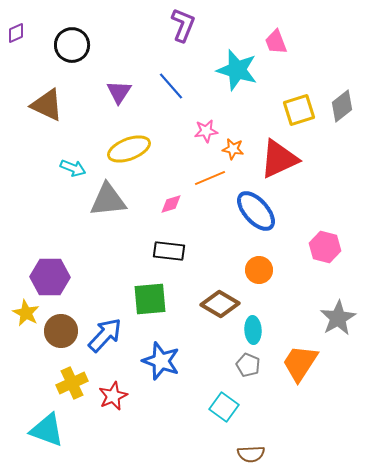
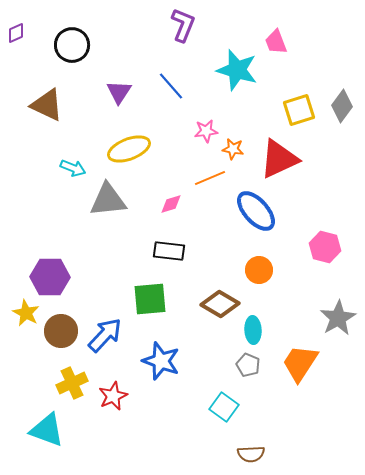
gray diamond: rotated 16 degrees counterclockwise
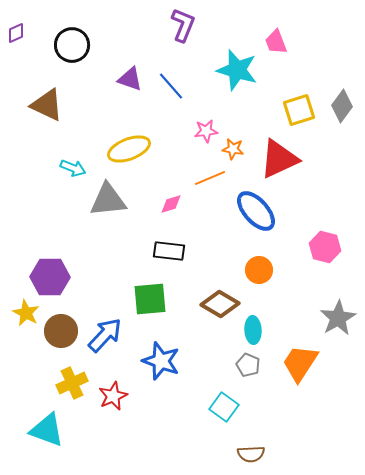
purple triangle: moved 11 px right, 13 px up; rotated 44 degrees counterclockwise
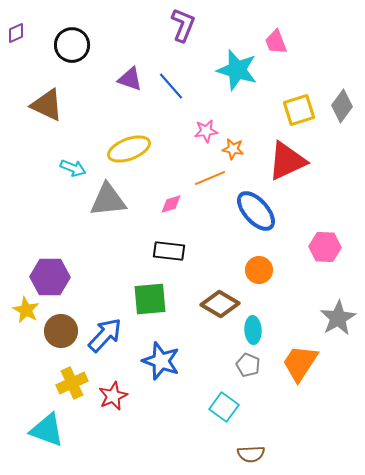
red triangle: moved 8 px right, 2 px down
pink hexagon: rotated 12 degrees counterclockwise
yellow star: moved 3 px up
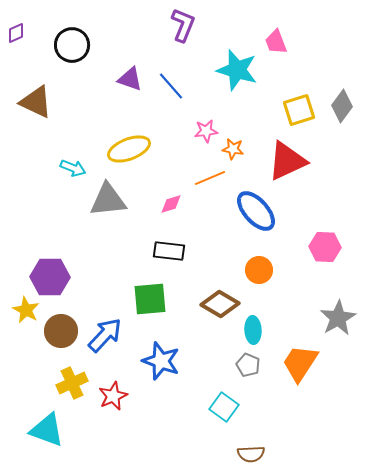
brown triangle: moved 11 px left, 3 px up
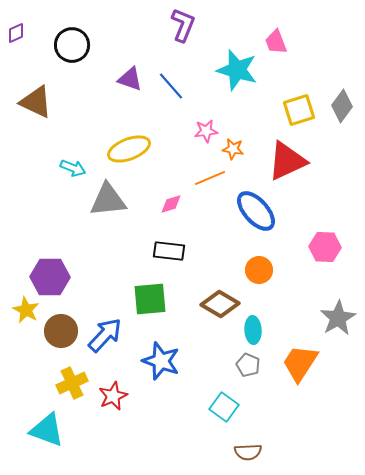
brown semicircle: moved 3 px left, 2 px up
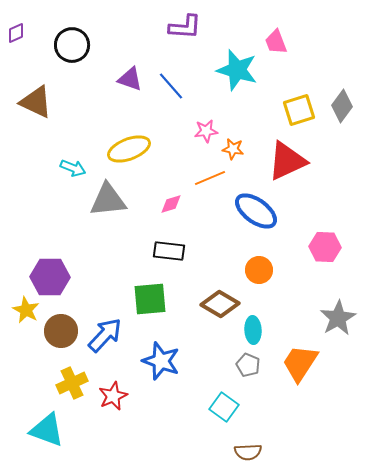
purple L-shape: moved 2 px right, 2 px down; rotated 72 degrees clockwise
blue ellipse: rotated 12 degrees counterclockwise
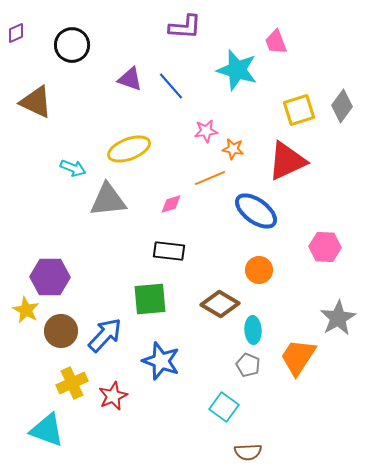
orange trapezoid: moved 2 px left, 6 px up
